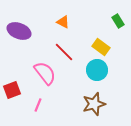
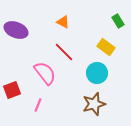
purple ellipse: moved 3 px left, 1 px up
yellow rectangle: moved 5 px right
cyan circle: moved 3 px down
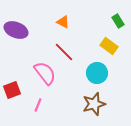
yellow rectangle: moved 3 px right, 1 px up
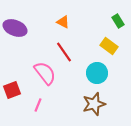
purple ellipse: moved 1 px left, 2 px up
red line: rotated 10 degrees clockwise
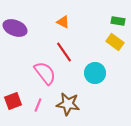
green rectangle: rotated 48 degrees counterclockwise
yellow rectangle: moved 6 px right, 4 px up
cyan circle: moved 2 px left
red square: moved 1 px right, 11 px down
brown star: moved 26 px left; rotated 25 degrees clockwise
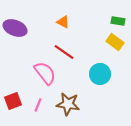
red line: rotated 20 degrees counterclockwise
cyan circle: moved 5 px right, 1 px down
